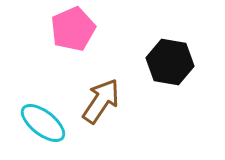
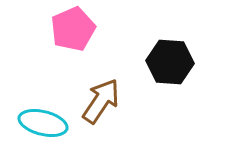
black hexagon: rotated 6 degrees counterclockwise
cyan ellipse: rotated 24 degrees counterclockwise
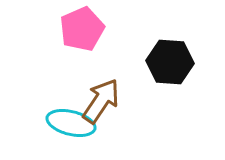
pink pentagon: moved 9 px right
cyan ellipse: moved 28 px right
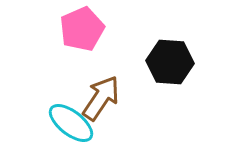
brown arrow: moved 3 px up
cyan ellipse: rotated 24 degrees clockwise
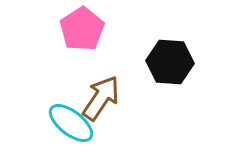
pink pentagon: rotated 9 degrees counterclockwise
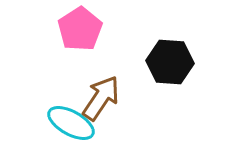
pink pentagon: moved 2 px left
cyan ellipse: rotated 9 degrees counterclockwise
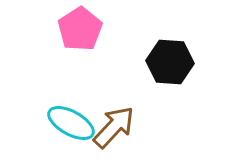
brown arrow: moved 13 px right, 29 px down; rotated 9 degrees clockwise
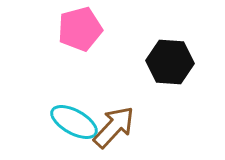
pink pentagon: rotated 18 degrees clockwise
cyan ellipse: moved 3 px right, 1 px up
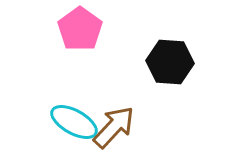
pink pentagon: rotated 21 degrees counterclockwise
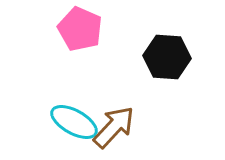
pink pentagon: rotated 12 degrees counterclockwise
black hexagon: moved 3 px left, 5 px up
